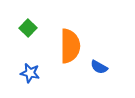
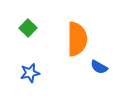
orange semicircle: moved 7 px right, 7 px up
blue star: rotated 24 degrees counterclockwise
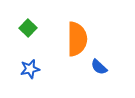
blue semicircle: rotated 12 degrees clockwise
blue star: moved 4 px up
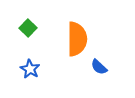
blue star: rotated 30 degrees counterclockwise
